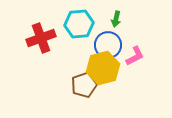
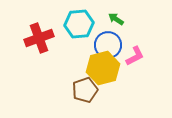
green arrow: rotated 112 degrees clockwise
red cross: moved 2 px left
brown pentagon: moved 1 px right, 5 px down
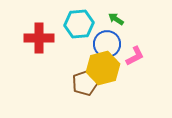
red cross: rotated 20 degrees clockwise
blue circle: moved 1 px left, 1 px up
brown pentagon: moved 7 px up
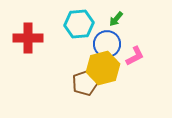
green arrow: rotated 84 degrees counterclockwise
red cross: moved 11 px left
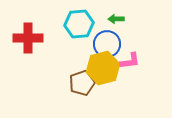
green arrow: rotated 49 degrees clockwise
pink L-shape: moved 5 px left, 5 px down; rotated 20 degrees clockwise
brown pentagon: moved 3 px left
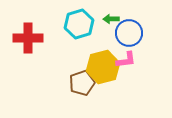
green arrow: moved 5 px left
cyan hexagon: rotated 12 degrees counterclockwise
blue circle: moved 22 px right, 11 px up
pink L-shape: moved 4 px left, 1 px up
yellow hexagon: moved 1 px up
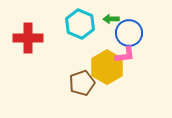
cyan hexagon: moved 1 px right; rotated 20 degrees counterclockwise
pink L-shape: moved 1 px left, 5 px up
yellow hexagon: moved 4 px right; rotated 16 degrees counterclockwise
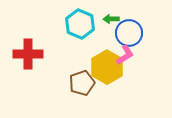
red cross: moved 16 px down
pink L-shape: rotated 25 degrees counterclockwise
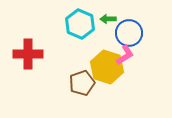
green arrow: moved 3 px left
yellow hexagon: rotated 12 degrees counterclockwise
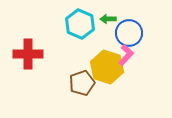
pink L-shape: moved 1 px right; rotated 15 degrees counterclockwise
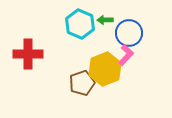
green arrow: moved 3 px left, 1 px down
yellow hexagon: moved 2 px left, 2 px down; rotated 20 degrees clockwise
